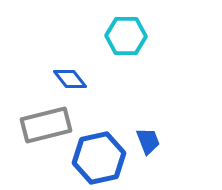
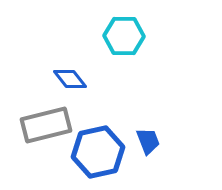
cyan hexagon: moved 2 px left
blue hexagon: moved 1 px left, 6 px up
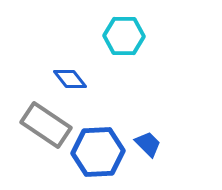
gray rectangle: rotated 48 degrees clockwise
blue trapezoid: moved 3 px down; rotated 24 degrees counterclockwise
blue hexagon: rotated 9 degrees clockwise
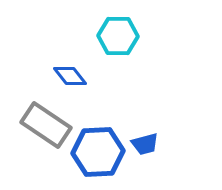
cyan hexagon: moved 6 px left
blue diamond: moved 3 px up
blue trapezoid: moved 3 px left; rotated 120 degrees clockwise
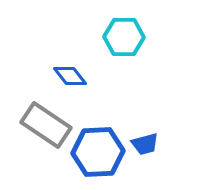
cyan hexagon: moved 6 px right, 1 px down
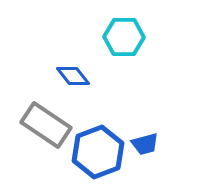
blue diamond: moved 3 px right
blue hexagon: rotated 18 degrees counterclockwise
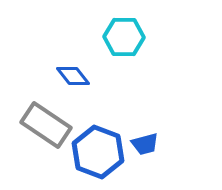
blue hexagon: rotated 18 degrees counterclockwise
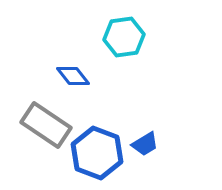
cyan hexagon: rotated 9 degrees counterclockwise
blue trapezoid: rotated 16 degrees counterclockwise
blue hexagon: moved 1 px left, 1 px down
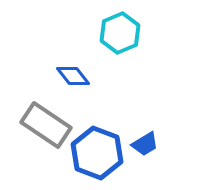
cyan hexagon: moved 4 px left, 4 px up; rotated 15 degrees counterclockwise
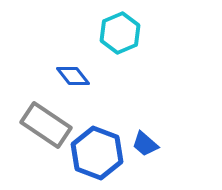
blue trapezoid: rotated 72 degrees clockwise
